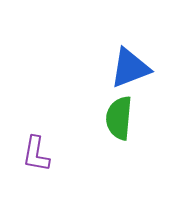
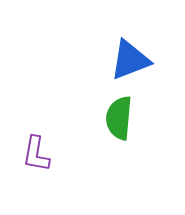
blue triangle: moved 8 px up
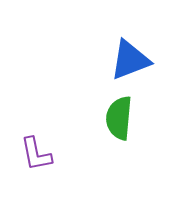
purple L-shape: rotated 21 degrees counterclockwise
